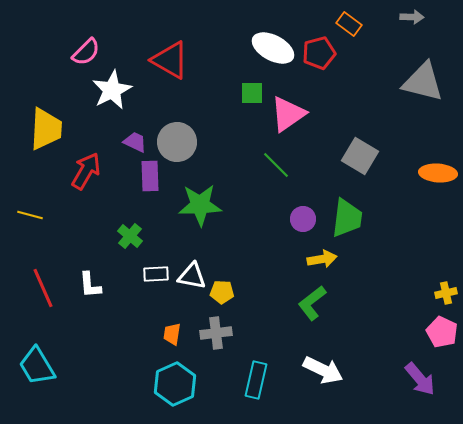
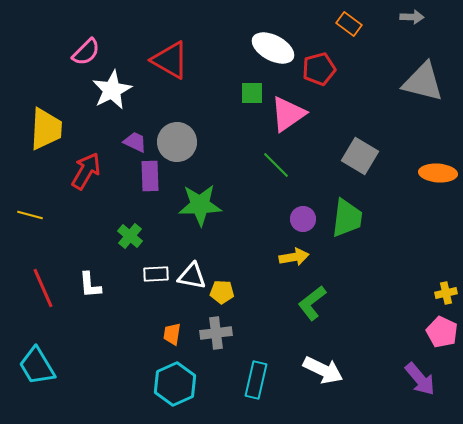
red pentagon: moved 16 px down
yellow arrow: moved 28 px left, 2 px up
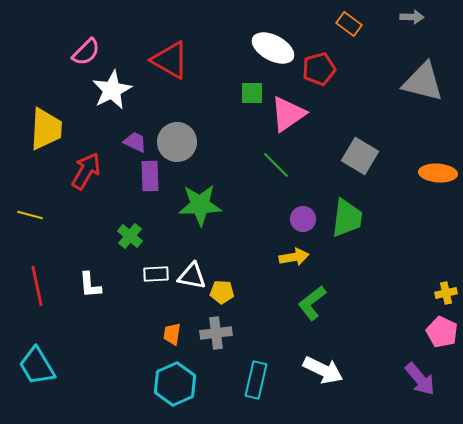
red line: moved 6 px left, 2 px up; rotated 12 degrees clockwise
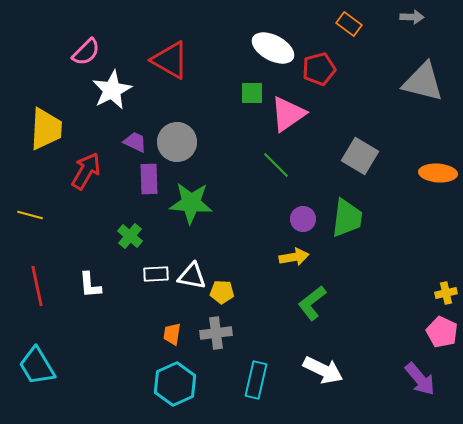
purple rectangle: moved 1 px left, 3 px down
green star: moved 9 px left, 2 px up; rotated 6 degrees clockwise
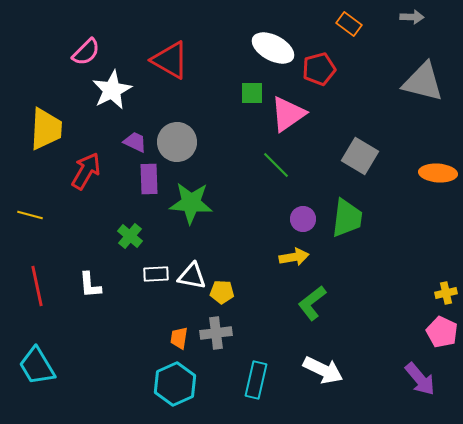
orange trapezoid: moved 7 px right, 4 px down
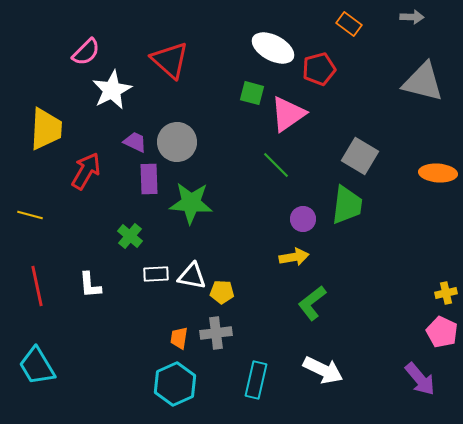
red triangle: rotated 12 degrees clockwise
green square: rotated 15 degrees clockwise
green trapezoid: moved 13 px up
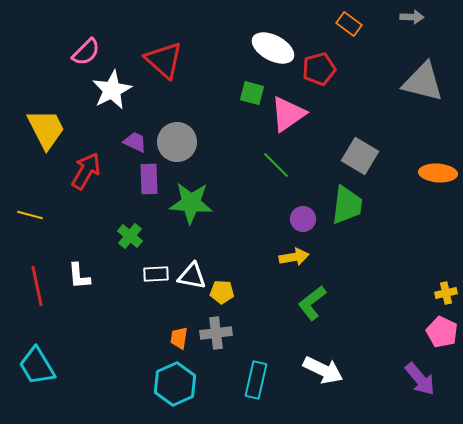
red triangle: moved 6 px left
yellow trapezoid: rotated 30 degrees counterclockwise
white L-shape: moved 11 px left, 9 px up
